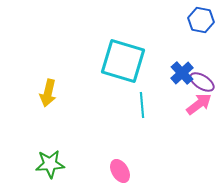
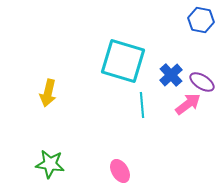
blue cross: moved 11 px left, 2 px down
pink arrow: moved 11 px left
green star: rotated 12 degrees clockwise
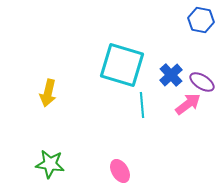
cyan square: moved 1 px left, 4 px down
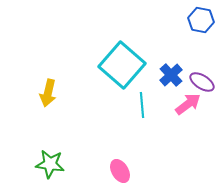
cyan square: rotated 24 degrees clockwise
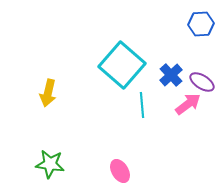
blue hexagon: moved 4 px down; rotated 15 degrees counterclockwise
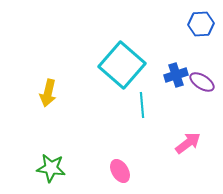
blue cross: moved 5 px right; rotated 25 degrees clockwise
pink arrow: moved 39 px down
green star: moved 1 px right, 4 px down
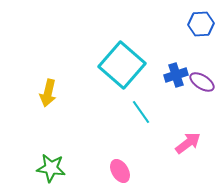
cyan line: moved 1 px left, 7 px down; rotated 30 degrees counterclockwise
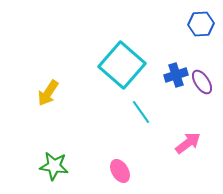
purple ellipse: rotated 25 degrees clockwise
yellow arrow: rotated 20 degrees clockwise
green star: moved 3 px right, 2 px up
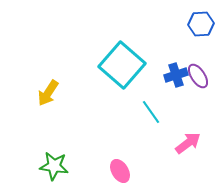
purple ellipse: moved 4 px left, 6 px up
cyan line: moved 10 px right
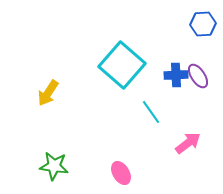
blue hexagon: moved 2 px right
blue cross: rotated 15 degrees clockwise
pink ellipse: moved 1 px right, 2 px down
